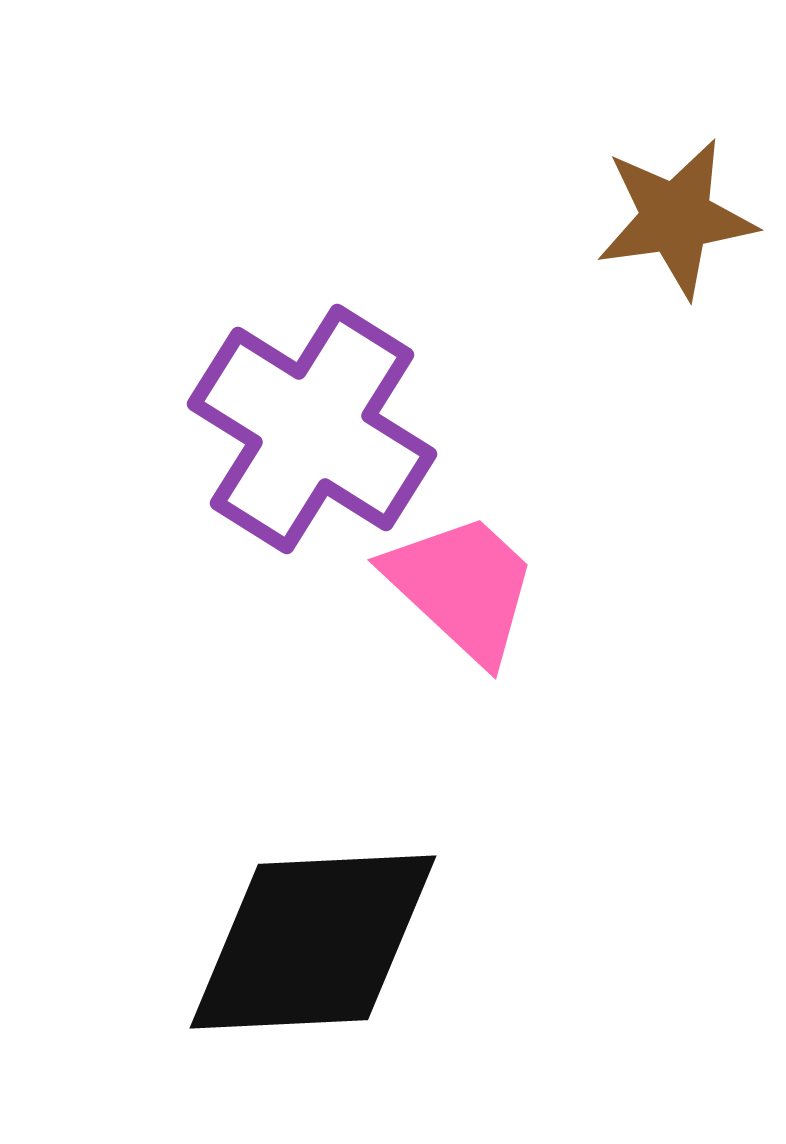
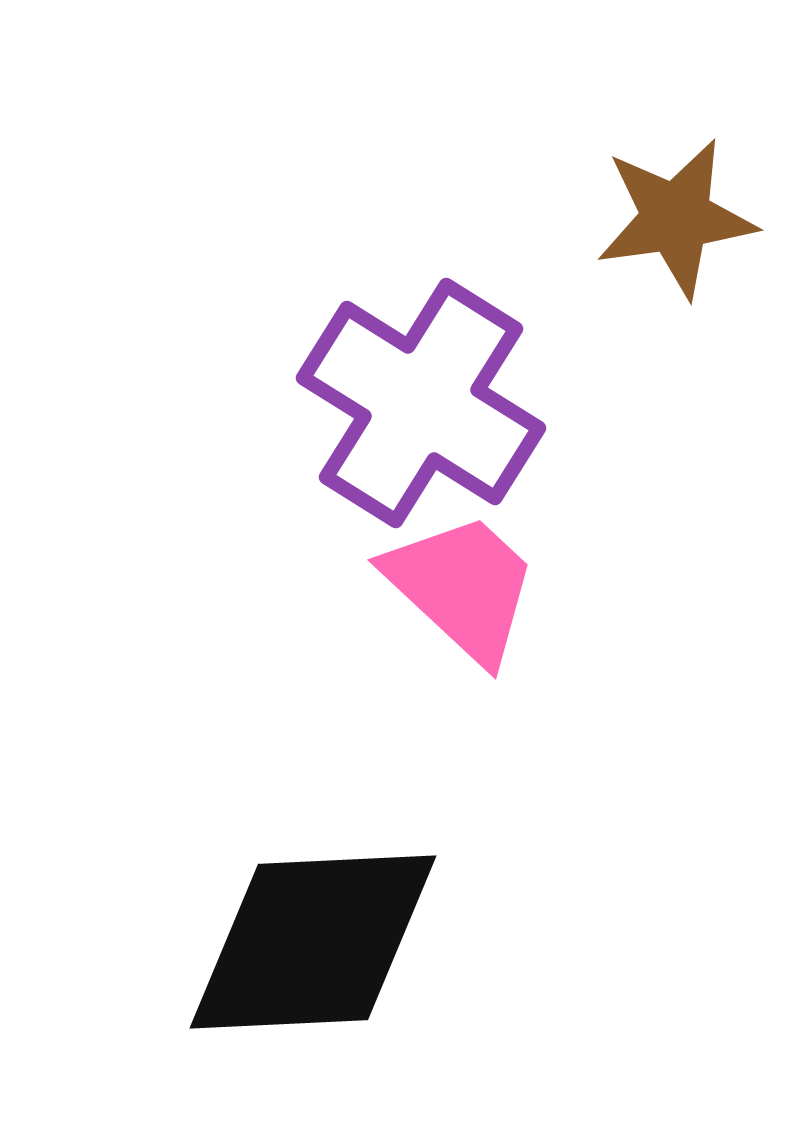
purple cross: moved 109 px right, 26 px up
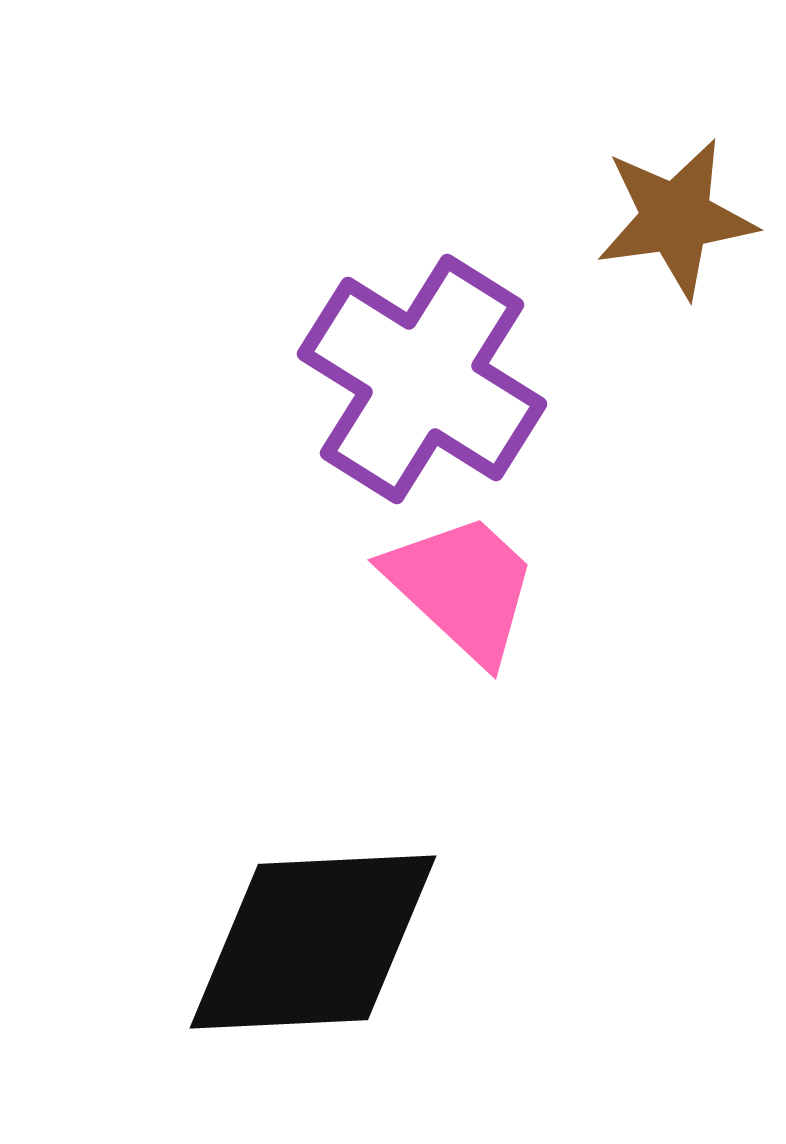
purple cross: moved 1 px right, 24 px up
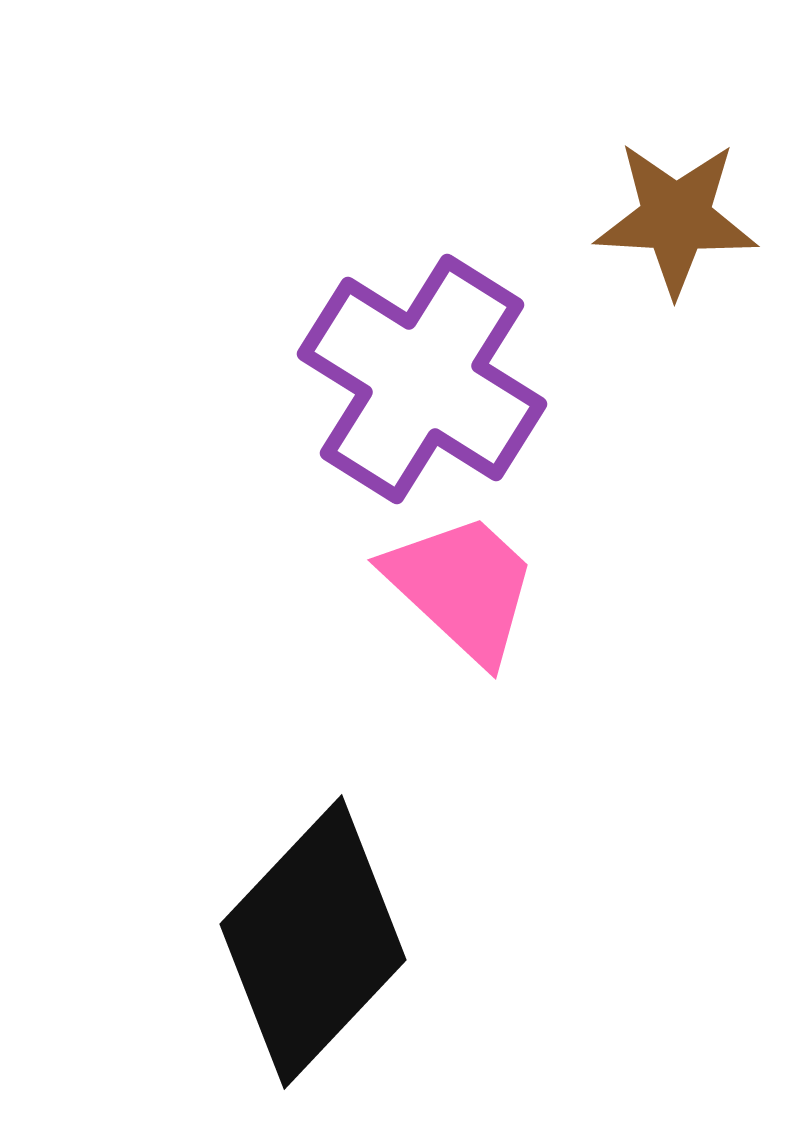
brown star: rotated 11 degrees clockwise
black diamond: rotated 44 degrees counterclockwise
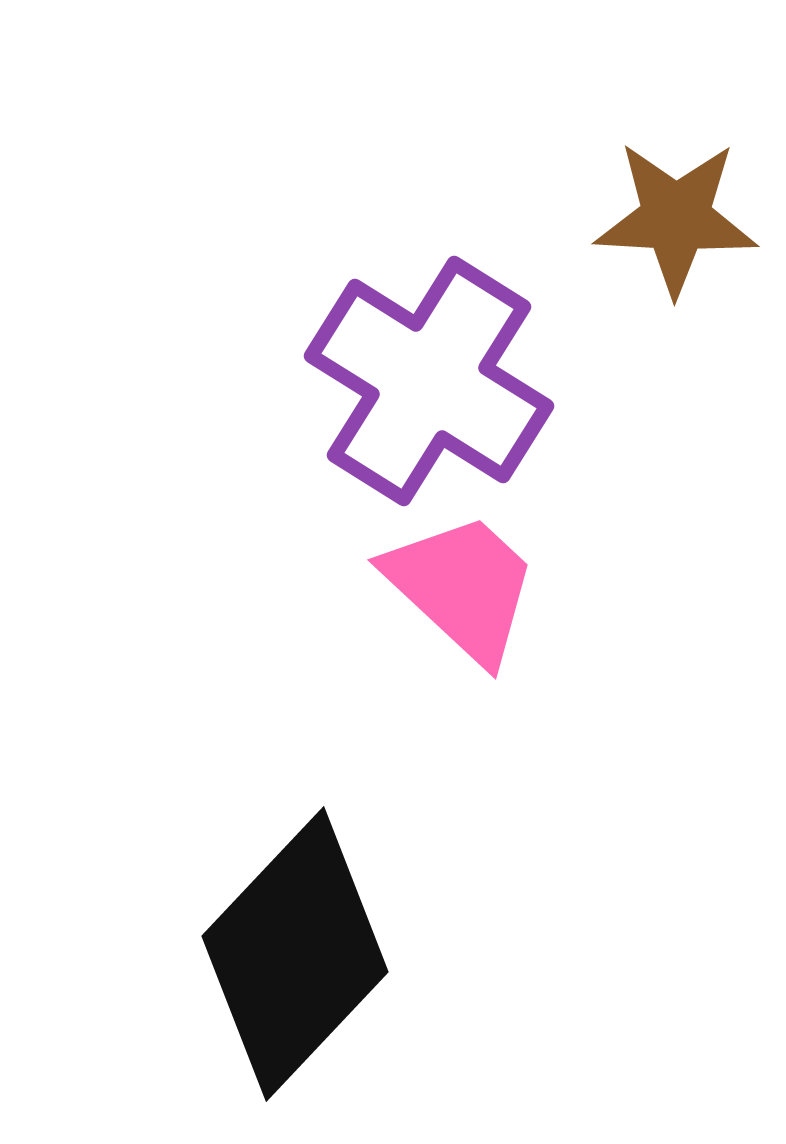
purple cross: moved 7 px right, 2 px down
black diamond: moved 18 px left, 12 px down
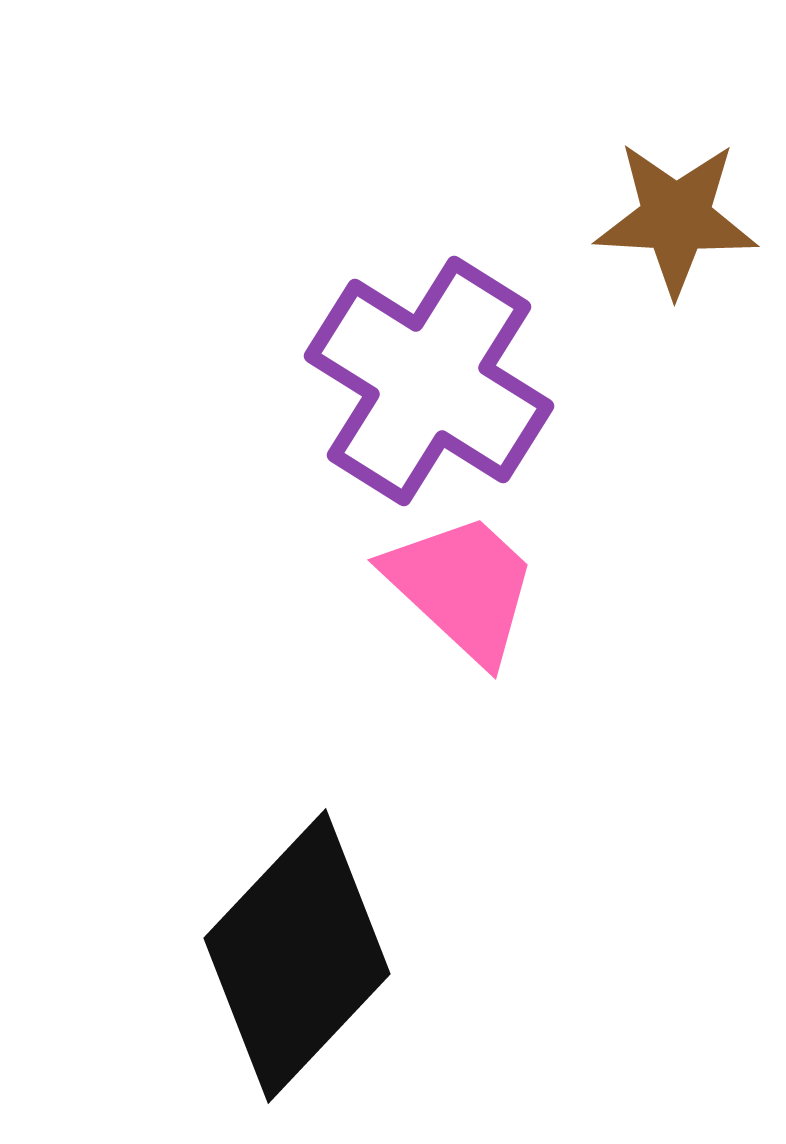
black diamond: moved 2 px right, 2 px down
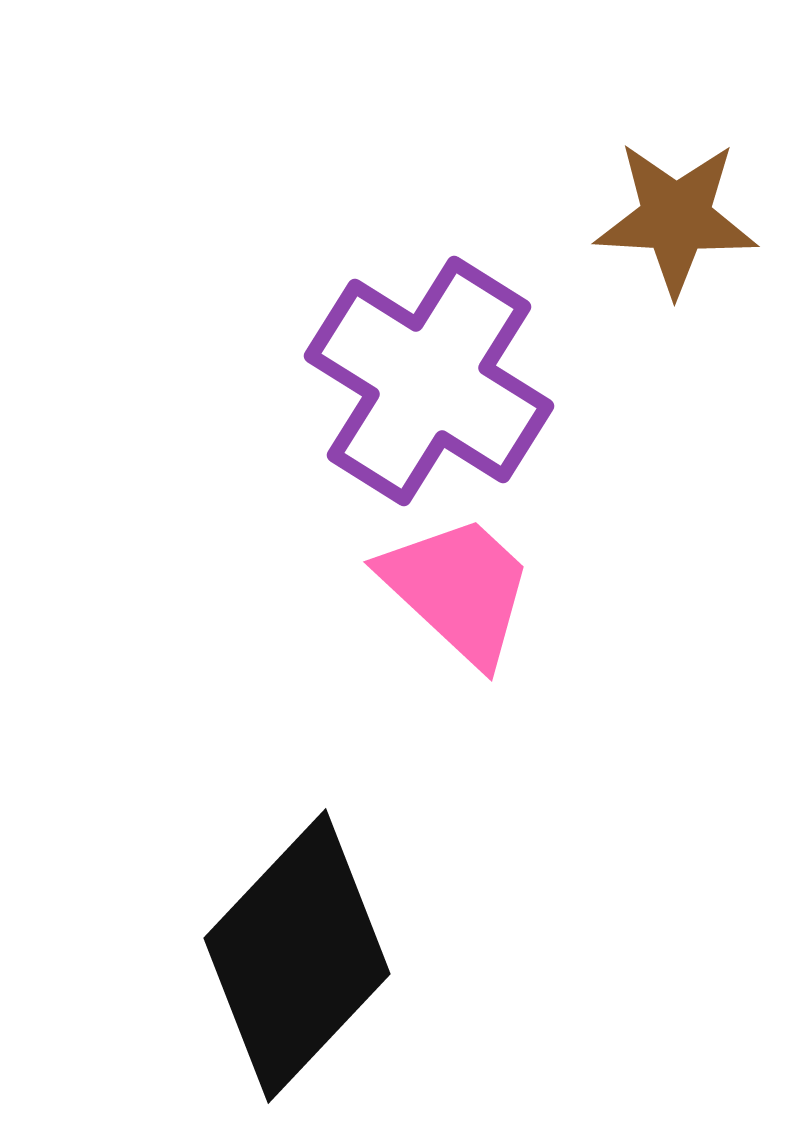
pink trapezoid: moved 4 px left, 2 px down
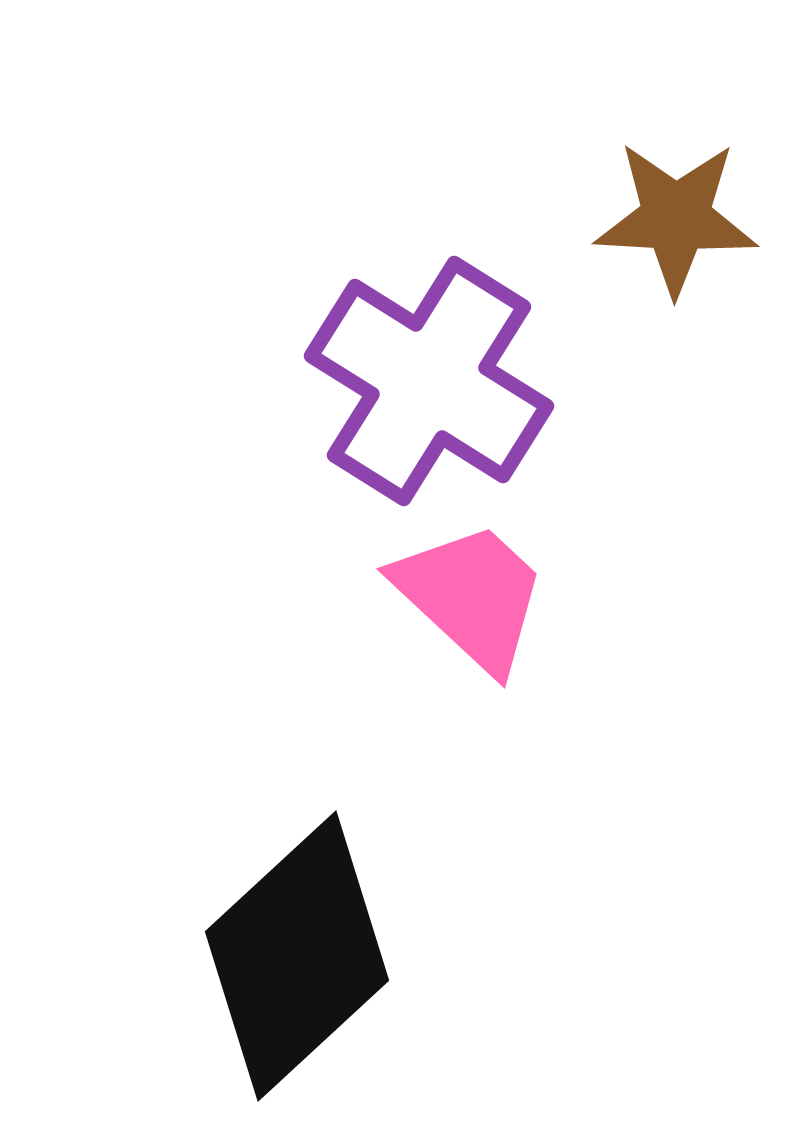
pink trapezoid: moved 13 px right, 7 px down
black diamond: rotated 4 degrees clockwise
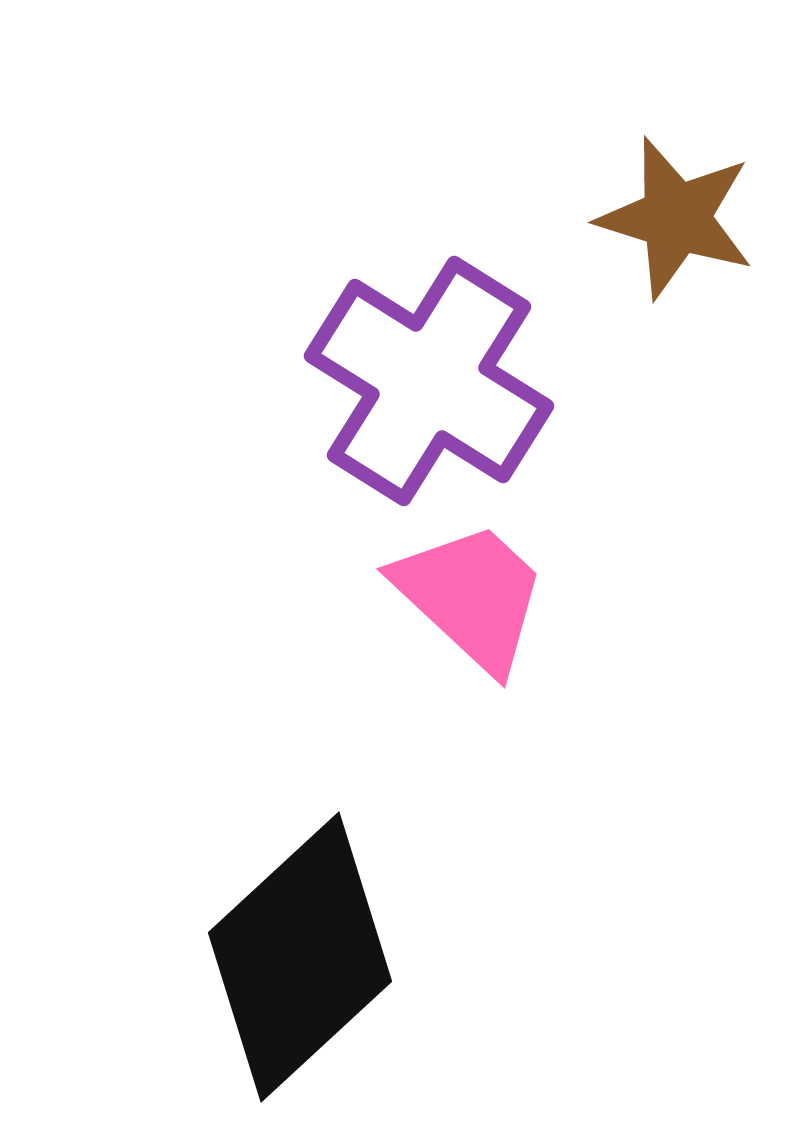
brown star: rotated 14 degrees clockwise
black diamond: moved 3 px right, 1 px down
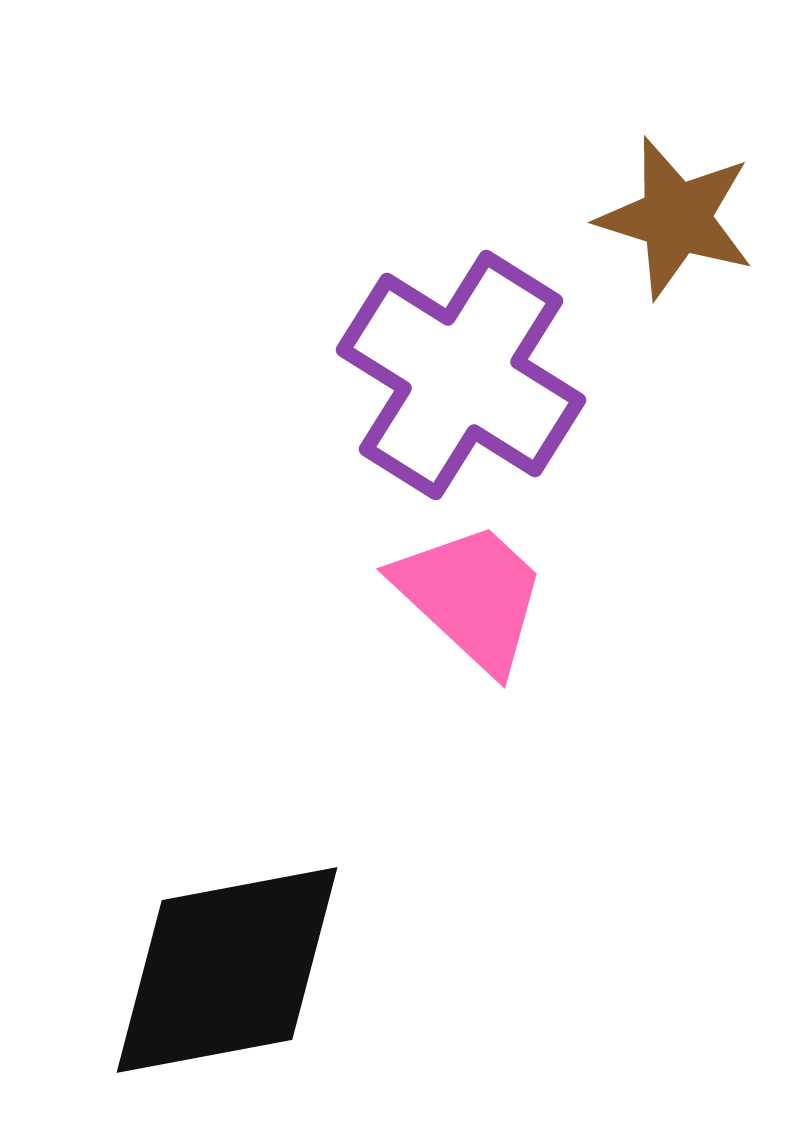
purple cross: moved 32 px right, 6 px up
black diamond: moved 73 px left, 13 px down; rotated 32 degrees clockwise
